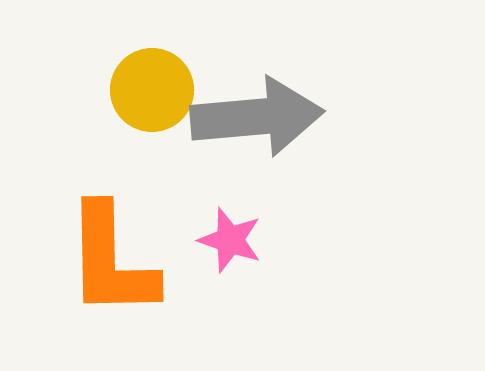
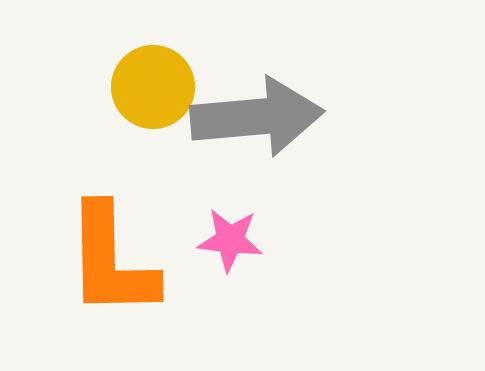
yellow circle: moved 1 px right, 3 px up
pink star: rotated 12 degrees counterclockwise
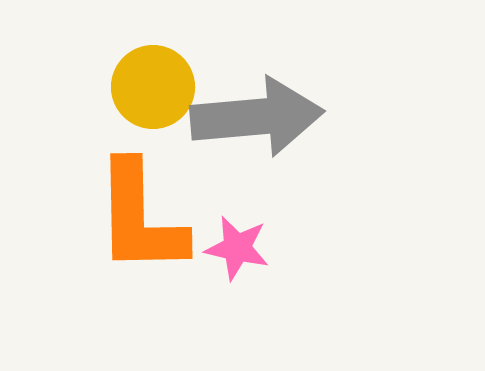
pink star: moved 7 px right, 8 px down; rotated 6 degrees clockwise
orange L-shape: moved 29 px right, 43 px up
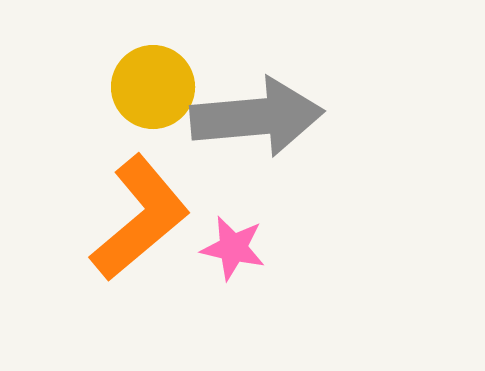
orange L-shape: rotated 129 degrees counterclockwise
pink star: moved 4 px left
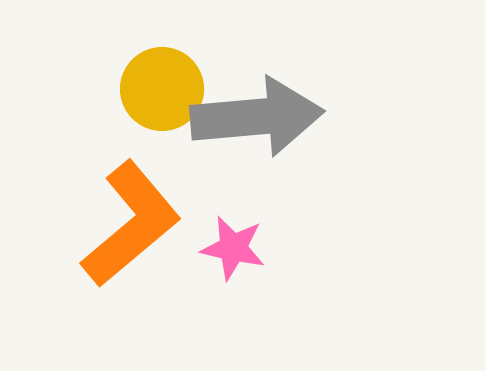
yellow circle: moved 9 px right, 2 px down
orange L-shape: moved 9 px left, 6 px down
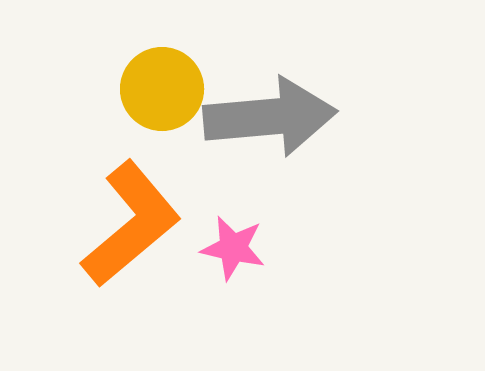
gray arrow: moved 13 px right
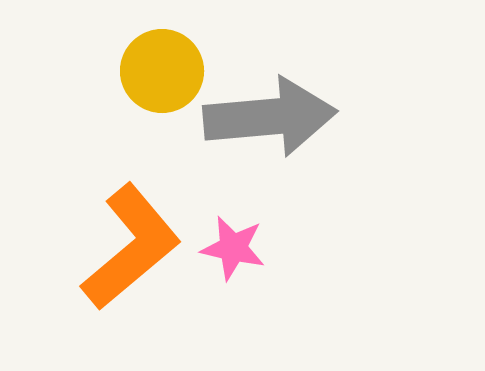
yellow circle: moved 18 px up
orange L-shape: moved 23 px down
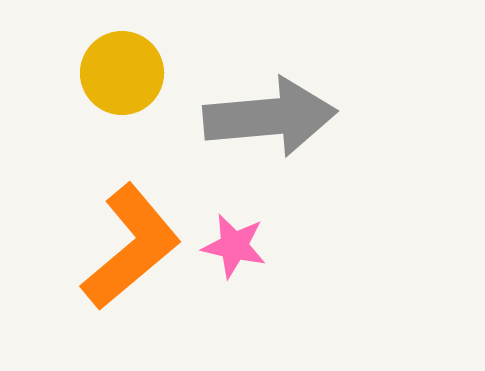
yellow circle: moved 40 px left, 2 px down
pink star: moved 1 px right, 2 px up
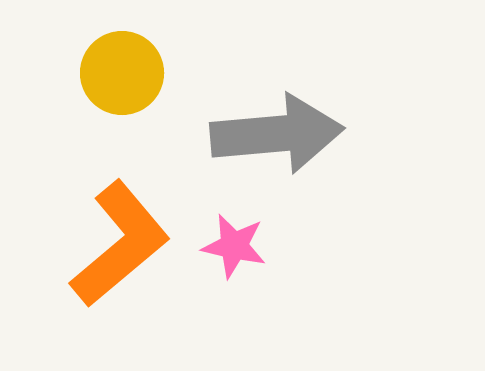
gray arrow: moved 7 px right, 17 px down
orange L-shape: moved 11 px left, 3 px up
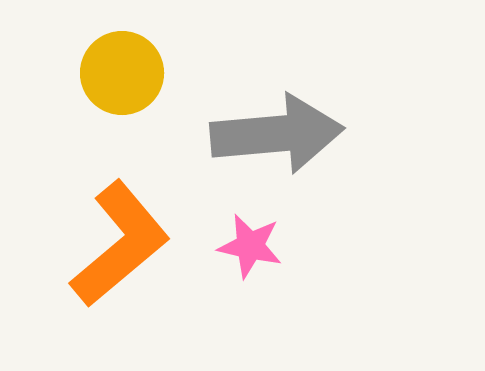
pink star: moved 16 px right
